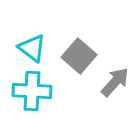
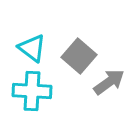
gray arrow: moved 6 px left; rotated 12 degrees clockwise
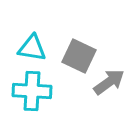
cyan triangle: rotated 28 degrees counterclockwise
gray square: rotated 16 degrees counterclockwise
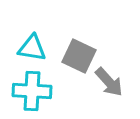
gray arrow: rotated 84 degrees clockwise
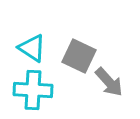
cyan triangle: rotated 24 degrees clockwise
cyan cross: moved 1 px right, 1 px up
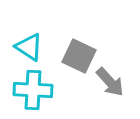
cyan triangle: moved 3 px left, 1 px up
gray arrow: moved 1 px right
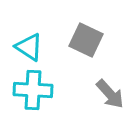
gray square: moved 7 px right, 16 px up
gray arrow: moved 12 px down
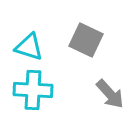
cyan triangle: rotated 16 degrees counterclockwise
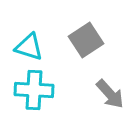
gray square: rotated 32 degrees clockwise
cyan cross: moved 1 px right
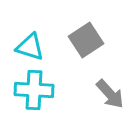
cyan triangle: moved 1 px right
